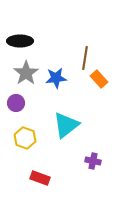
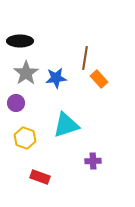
cyan triangle: rotated 20 degrees clockwise
purple cross: rotated 14 degrees counterclockwise
red rectangle: moved 1 px up
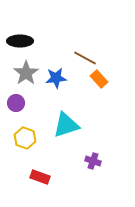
brown line: rotated 70 degrees counterclockwise
purple cross: rotated 21 degrees clockwise
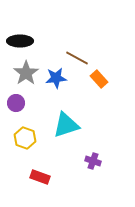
brown line: moved 8 px left
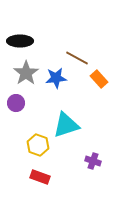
yellow hexagon: moved 13 px right, 7 px down
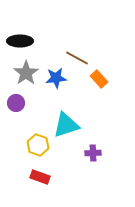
purple cross: moved 8 px up; rotated 21 degrees counterclockwise
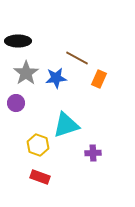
black ellipse: moved 2 px left
orange rectangle: rotated 66 degrees clockwise
